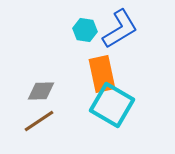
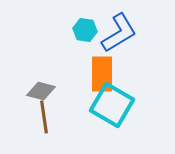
blue L-shape: moved 1 px left, 4 px down
orange rectangle: rotated 12 degrees clockwise
gray diamond: rotated 16 degrees clockwise
brown line: moved 5 px right, 4 px up; rotated 64 degrees counterclockwise
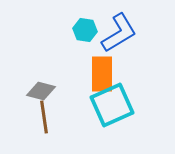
cyan square: rotated 36 degrees clockwise
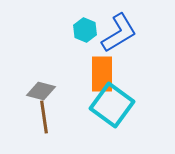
cyan hexagon: rotated 15 degrees clockwise
cyan square: rotated 30 degrees counterclockwise
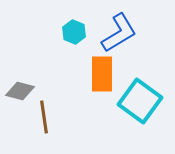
cyan hexagon: moved 11 px left, 2 px down
gray diamond: moved 21 px left
cyan square: moved 28 px right, 4 px up
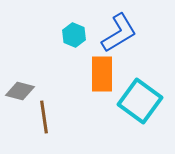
cyan hexagon: moved 3 px down
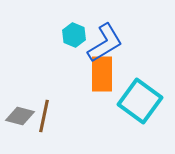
blue L-shape: moved 14 px left, 10 px down
gray diamond: moved 25 px down
brown line: moved 1 px up; rotated 20 degrees clockwise
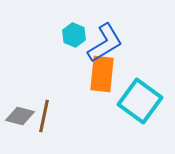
orange rectangle: rotated 6 degrees clockwise
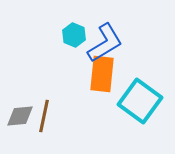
gray diamond: rotated 20 degrees counterclockwise
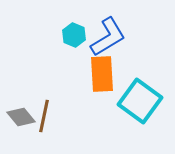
blue L-shape: moved 3 px right, 6 px up
orange rectangle: rotated 9 degrees counterclockwise
gray diamond: moved 1 px right, 1 px down; rotated 56 degrees clockwise
